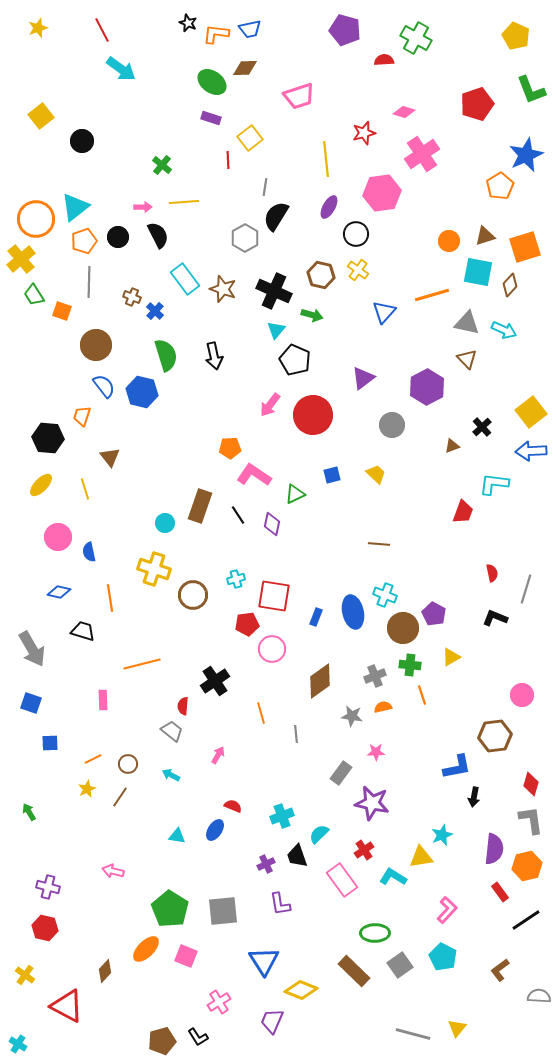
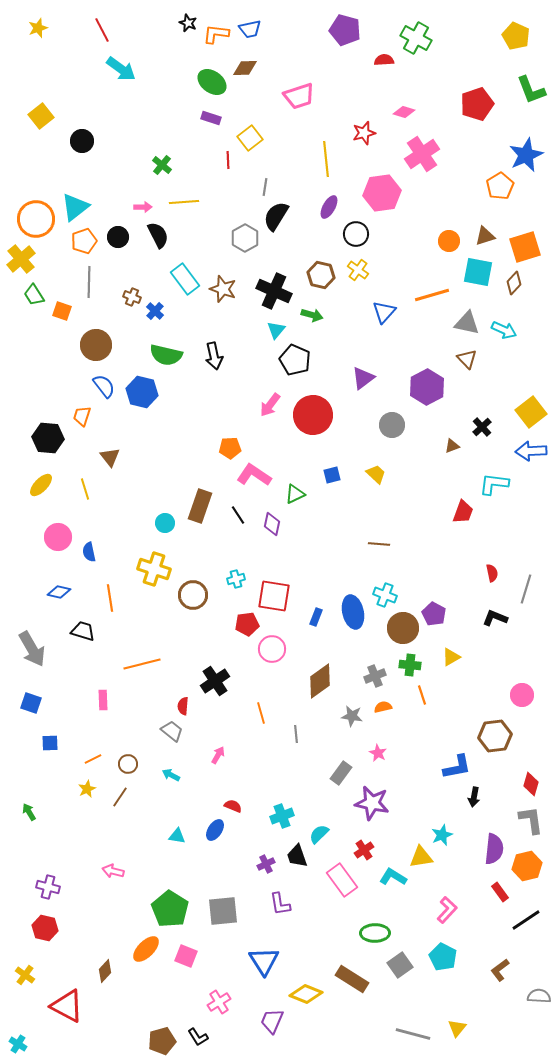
brown diamond at (510, 285): moved 4 px right, 2 px up
green semicircle at (166, 355): rotated 120 degrees clockwise
pink star at (376, 752): moved 2 px right, 1 px down; rotated 30 degrees clockwise
brown rectangle at (354, 971): moved 2 px left, 8 px down; rotated 12 degrees counterclockwise
yellow diamond at (301, 990): moved 5 px right, 4 px down
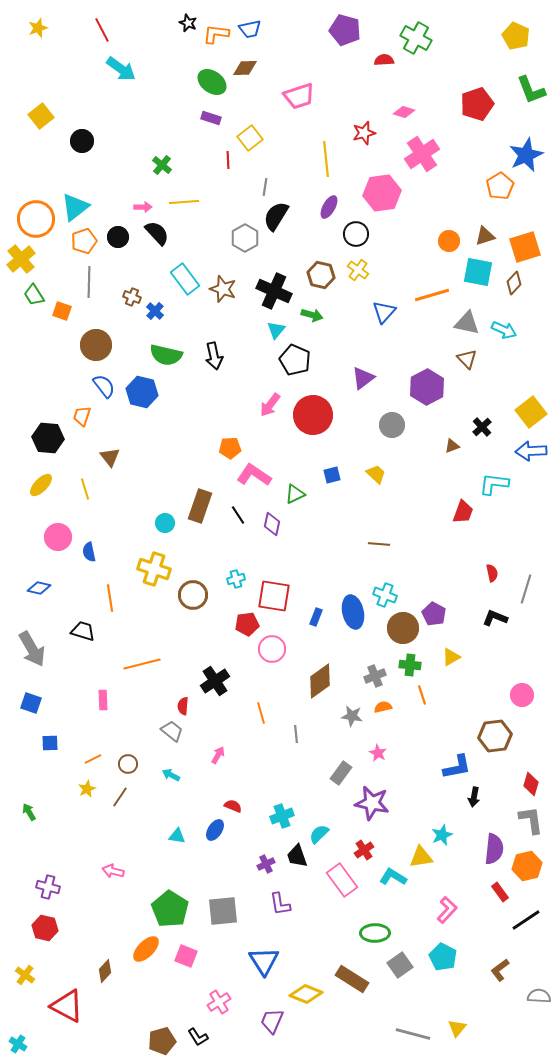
black semicircle at (158, 235): moved 1 px left, 2 px up; rotated 16 degrees counterclockwise
blue diamond at (59, 592): moved 20 px left, 4 px up
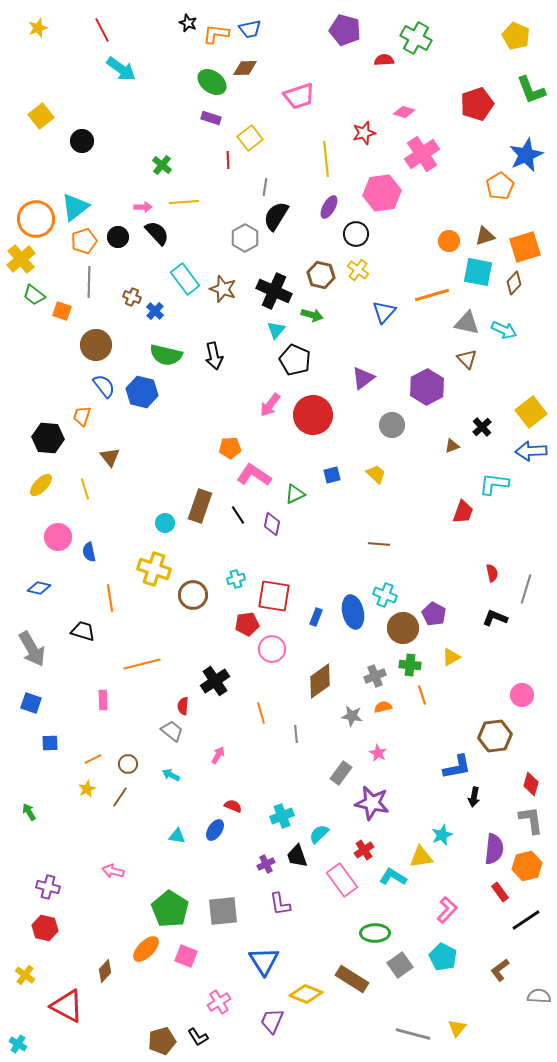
green trapezoid at (34, 295): rotated 20 degrees counterclockwise
